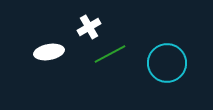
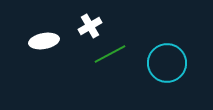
white cross: moved 1 px right, 1 px up
white ellipse: moved 5 px left, 11 px up
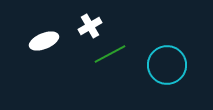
white ellipse: rotated 12 degrees counterclockwise
cyan circle: moved 2 px down
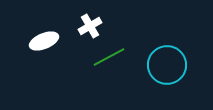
green line: moved 1 px left, 3 px down
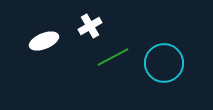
green line: moved 4 px right
cyan circle: moved 3 px left, 2 px up
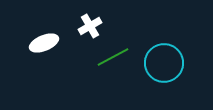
white ellipse: moved 2 px down
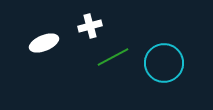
white cross: rotated 15 degrees clockwise
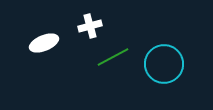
cyan circle: moved 1 px down
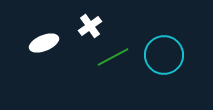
white cross: rotated 20 degrees counterclockwise
cyan circle: moved 9 px up
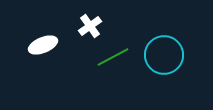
white ellipse: moved 1 px left, 2 px down
